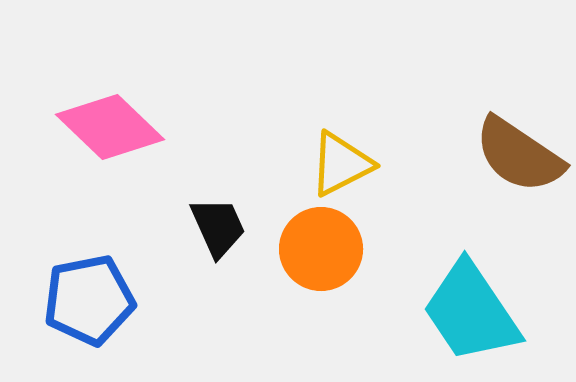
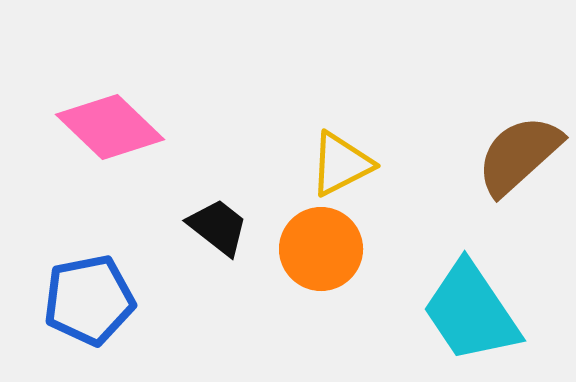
brown semicircle: rotated 104 degrees clockwise
black trapezoid: rotated 28 degrees counterclockwise
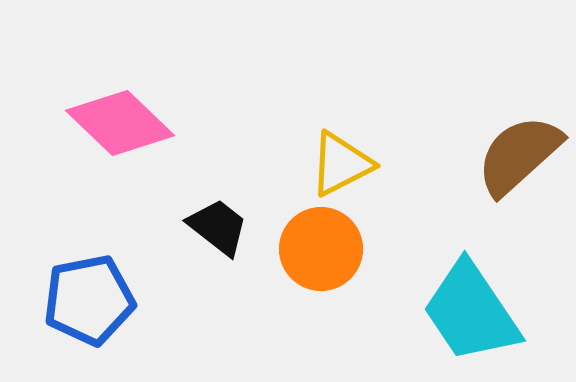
pink diamond: moved 10 px right, 4 px up
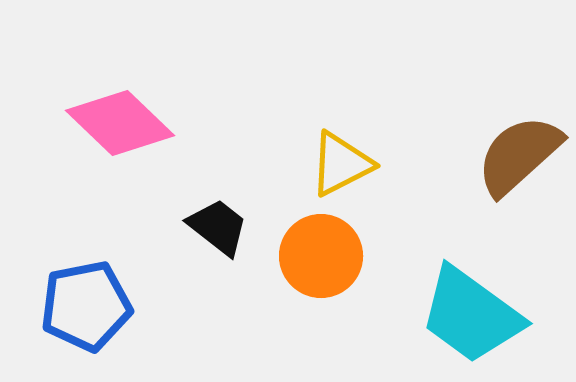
orange circle: moved 7 px down
blue pentagon: moved 3 px left, 6 px down
cyan trapezoid: moved 3 px down; rotated 20 degrees counterclockwise
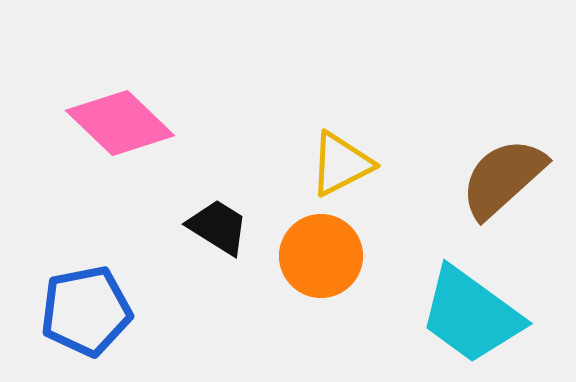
brown semicircle: moved 16 px left, 23 px down
black trapezoid: rotated 6 degrees counterclockwise
blue pentagon: moved 5 px down
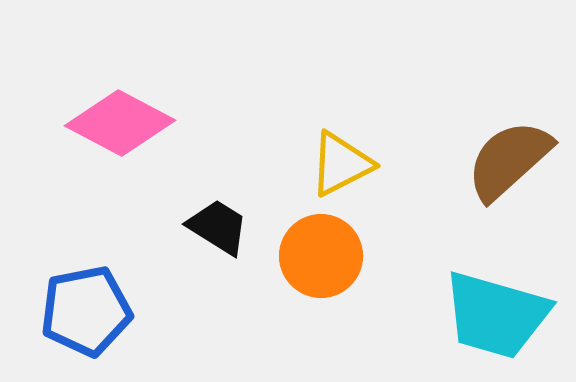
pink diamond: rotated 16 degrees counterclockwise
brown semicircle: moved 6 px right, 18 px up
cyan trapezoid: moved 25 px right; rotated 20 degrees counterclockwise
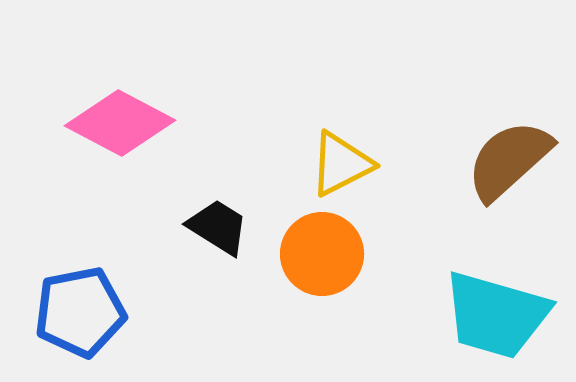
orange circle: moved 1 px right, 2 px up
blue pentagon: moved 6 px left, 1 px down
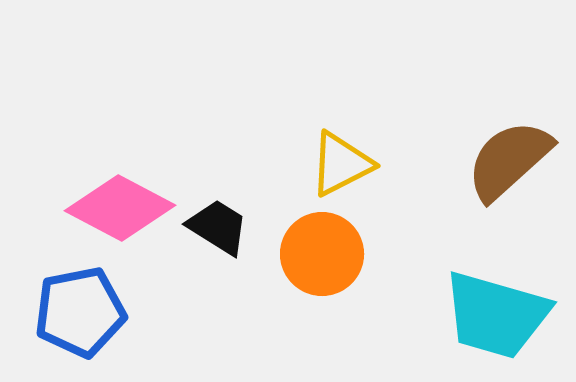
pink diamond: moved 85 px down
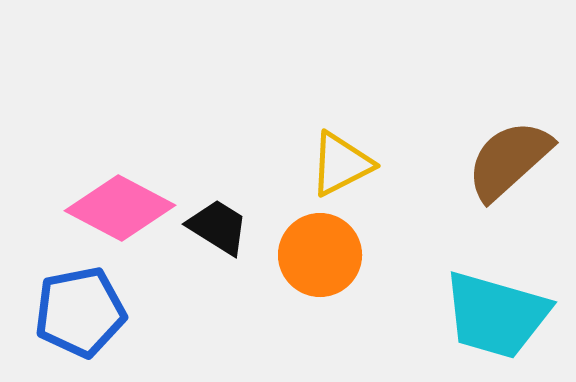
orange circle: moved 2 px left, 1 px down
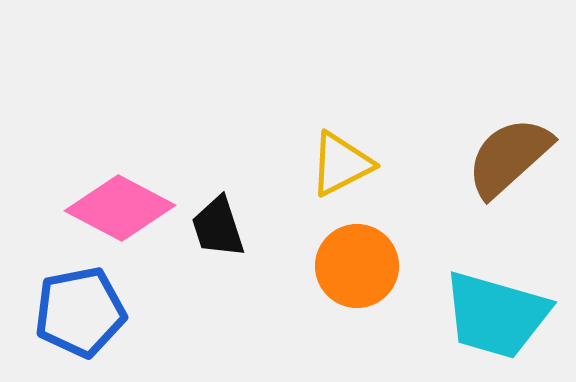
brown semicircle: moved 3 px up
black trapezoid: rotated 140 degrees counterclockwise
orange circle: moved 37 px right, 11 px down
